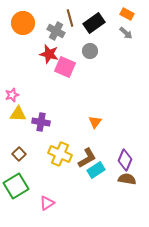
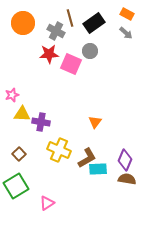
red star: rotated 18 degrees counterclockwise
pink square: moved 6 px right, 3 px up
yellow triangle: moved 4 px right
yellow cross: moved 1 px left, 4 px up
cyan rectangle: moved 2 px right, 1 px up; rotated 30 degrees clockwise
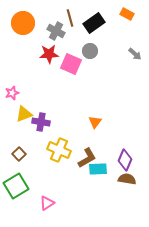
gray arrow: moved 9 px right, 21 px down
pink star: moved 2 px up
yellow triangle: moved 2 px right; rotated 24 degrees counterclockwise
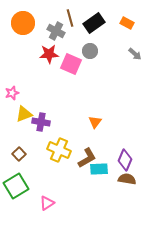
orange rectangle: moved 9 px down
cyan rectangle: moved 1 px right
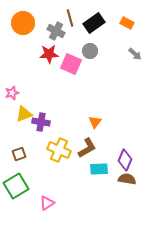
brown square: rotated 24 degrees clockwise
brown L-shape: moved 10 px up
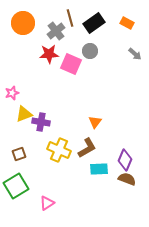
gray cross: rotated 24 degrees clockwise
brown semicircle: rotated 12 degrees clockwise
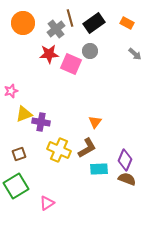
gray cross: moved 2 px up
pink star: moved 1 px left, 2 px up
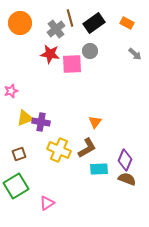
orange circle: moved 3 px left
red star: moved 1 px right; rotated 12 degrees clockwise
pink square: moved 1 px right; rotated 25 degrees counterclockwise
yellow triangle: moved 1 px right, 4 px down
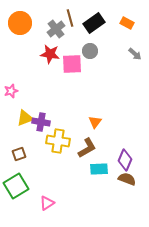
yellow cross: moved 1 px left, 9 px up; rotated 15 degrees counterclockwise
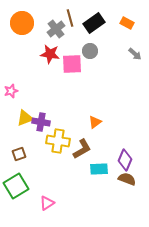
orange circle: moved 2 px right
orange triangle: rotated 16 degrees clockwise
brown L-shape: moved 5 px left, 1 px down
